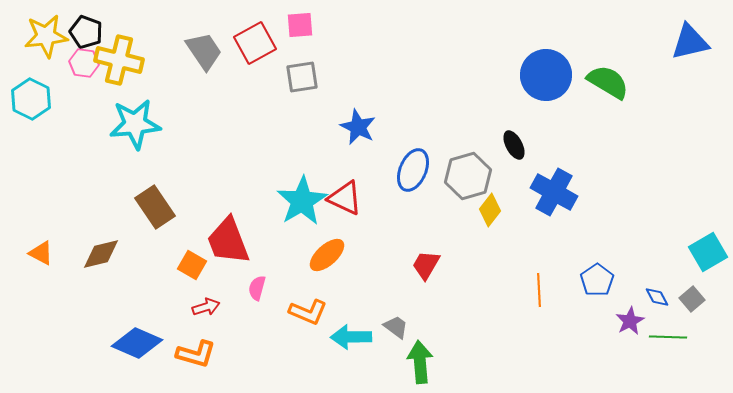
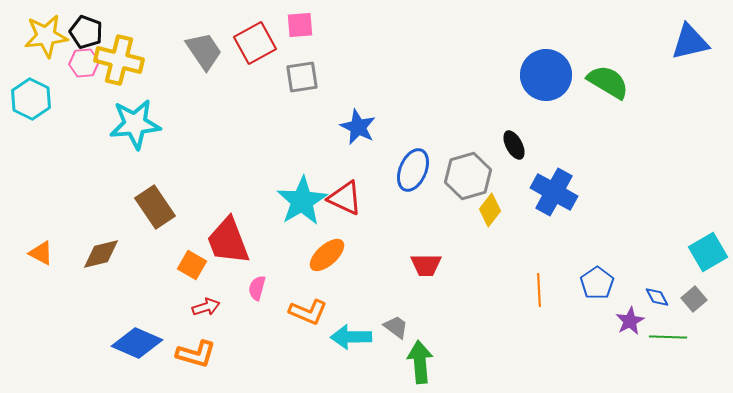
pink hexagon at (84, 63): rotated 12 degrees counterclockwise
red trapezoid at (426, 265): rotated 120 degrees counterclockwise
blue pentagon at (597, 280): moved 3 px down
gray square at (692, 299): moved 2 px right
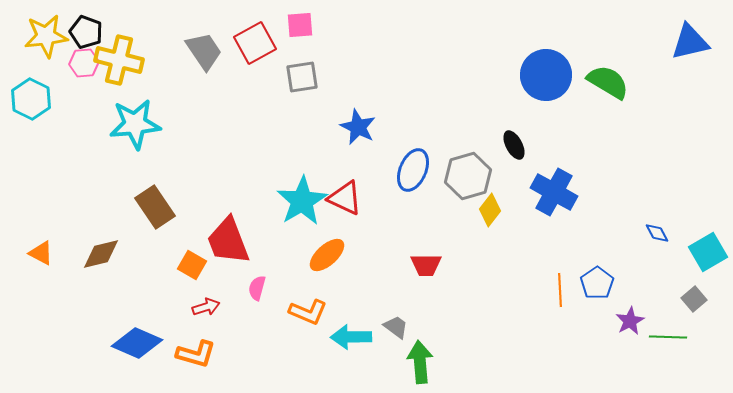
orange line at (539, 290): moved 21 px right
blue diamond at (657, 297): moved 64 px up
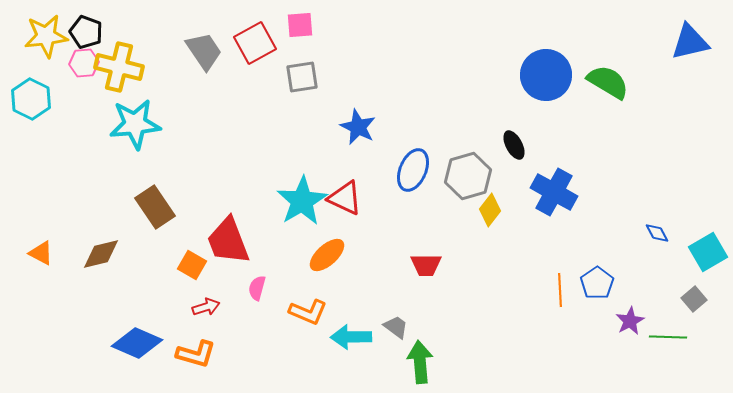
yellow cross at (119, 60): moved 7 px down
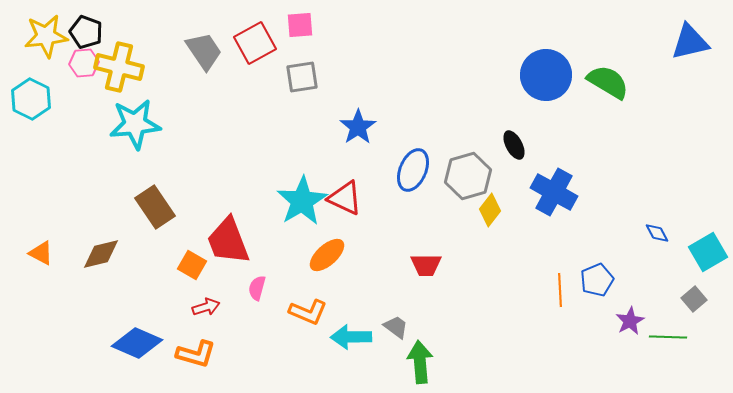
blue star at (358, 127): rotated 12 degrees clockwise
blue pentagon at (597, 283): moved 3 px up; rotated 12 degrees clockwise
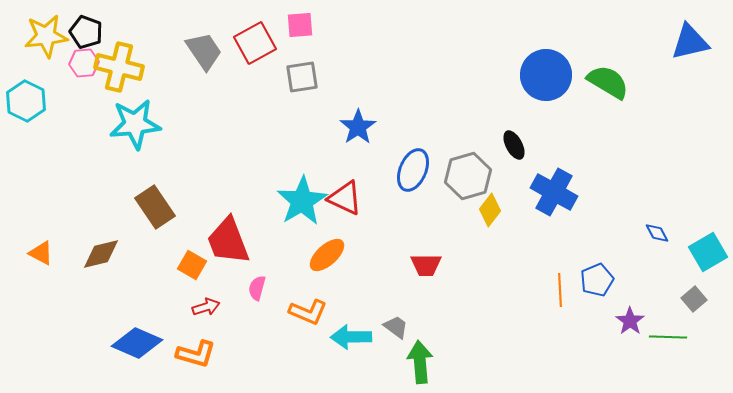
cyan hexagon at (31, 99): moved 5 px left, 2 px down
purple star at (630, 321): rotated 8 degrees counterclockwise
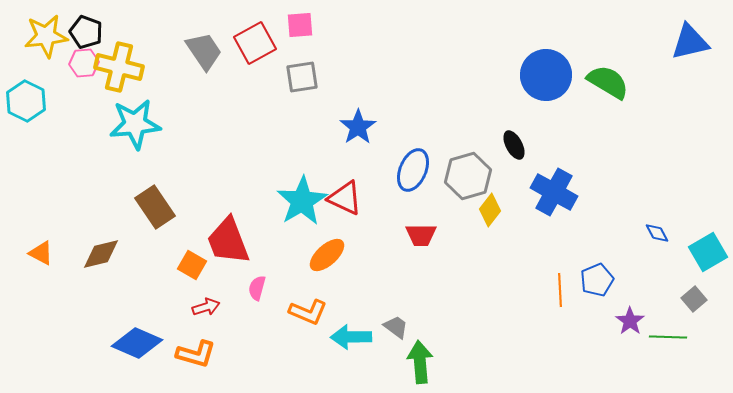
red trapezoid at (426, 265): moved 5 px left, 30 px up
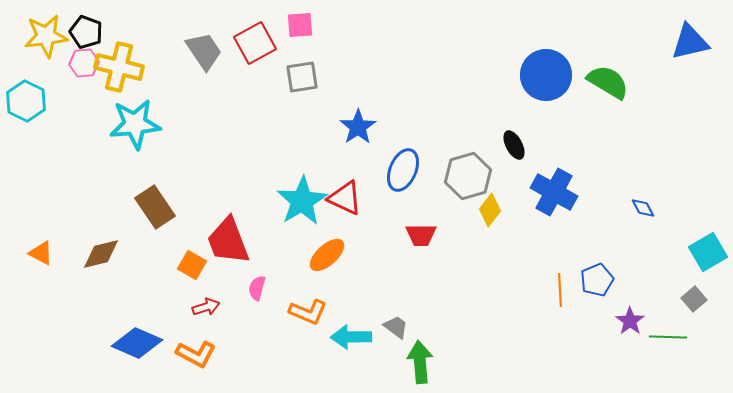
blue ellipse at (413, 170): moved 10 px left
blue diamond at (657, 233): moved 14 px left, 25 px up
orange L-shape at (196, 354): rotated 12 degrees clockwise
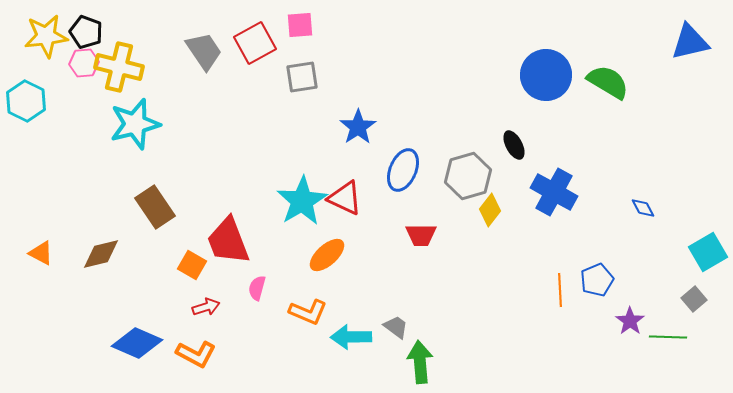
cyan star at (135, 124): rotated 9 degrees counterclockwise
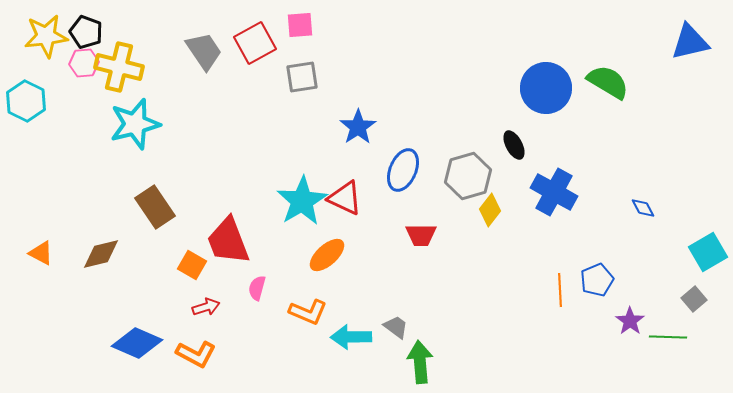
blue circle at (546, 75): moved 13 px down
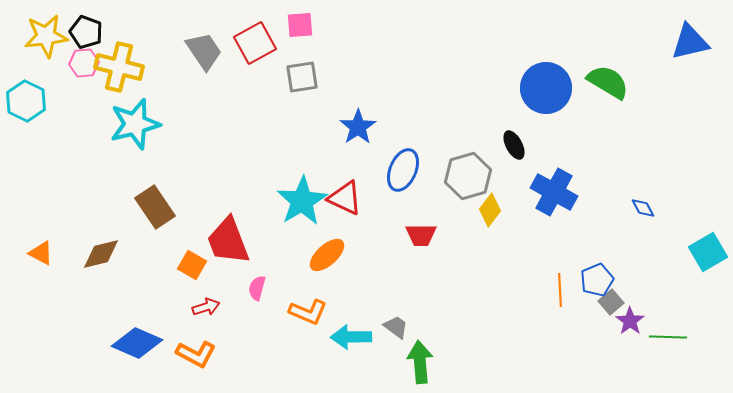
gray square at (694, 299): moved 83 px left, 3 px down
